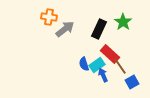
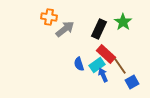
red rectangle: moved 4 px left
blue semicircle: moved 5 px left
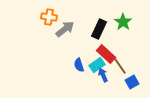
blue semicircle: moved 1 px down
